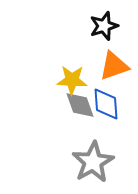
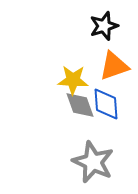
yellow star: moved 1 px right
gray star: rotated 18 degrees counterclockwise
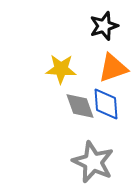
orange triangle: moved 1 px left, 2 px down
yellow star: moved 12 px left, 11 px up
gray diamond: moved 1 px down
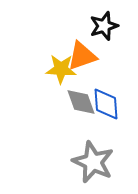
orange triangle: moved 31 px left, 12 px up
gray diamond: moved 1 px right, 4 px up
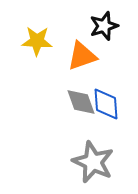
yellow star: moved 24 px left, 28 px up
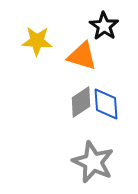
black star: rotated 20 degrees counterclockwise
orange triangle: rotated 36 degrees clockwise
gray diamond: rotated 76 degrees clockwise
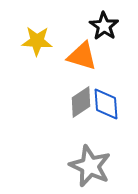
gray star: moved 3 px left, 4 px down
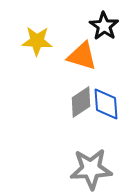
gray star: moved 1 px right, 3 px down; rotated 27 degrees counterclockwise
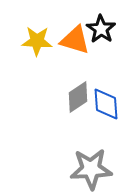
black star: moved 3 px left, 3 px down
orange triangle: moved 7 px left, 16 px up
gray diamond: moved 3 px left, 5 px up
